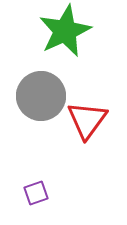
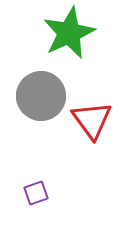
green star: moved 4 px right, 2 px down
red triangle: moved 5 px right; rotated 12 degrees counterclockwise
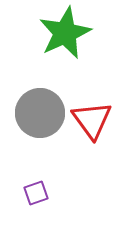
green star: moved 4 px left
gray circle: moved 1 px left, 17 px down
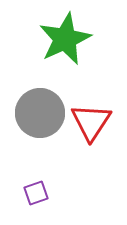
green star: moved 6 px down
red triangle: moved 1 px left, 2 px down; rotated 9 degrees clockwise
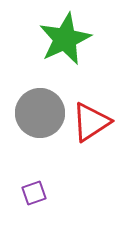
red triangle: rotated 24 degrees clockwise
purple square: moved 2 px left
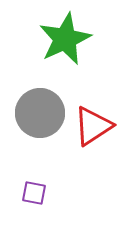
red triangle: moved 2 px right, 4 px down
purple square: rotated 30 degrees clockwise
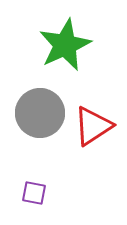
green star: moved 6 px down
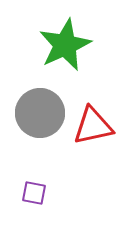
red triangle: rotated 21 degrees clockwise
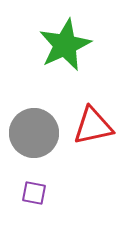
gray circle: moved 6 px left, 20 px down
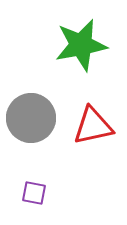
green star: moved 16 px right; rotated 14 degrees clockwise
gray circle: moved 3 px left, 15 px up
